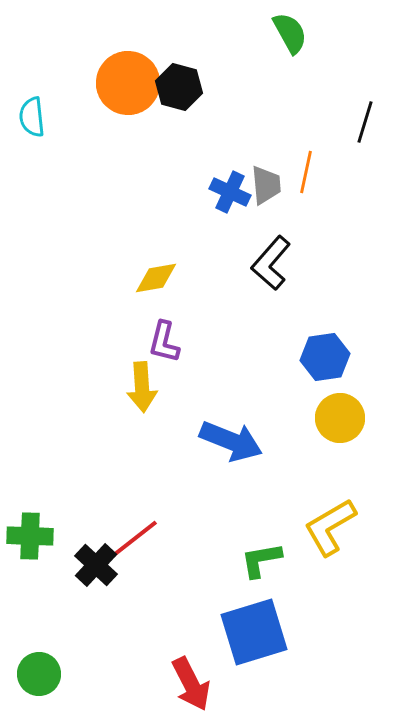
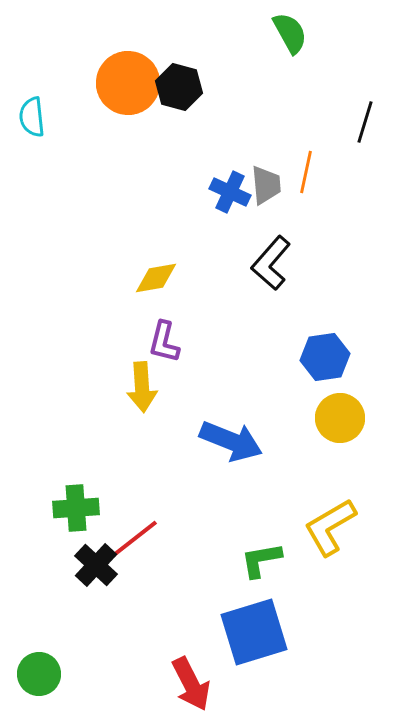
green cross: moved 46 px right, 28 px up; rotated 6 degrees counterclockwise
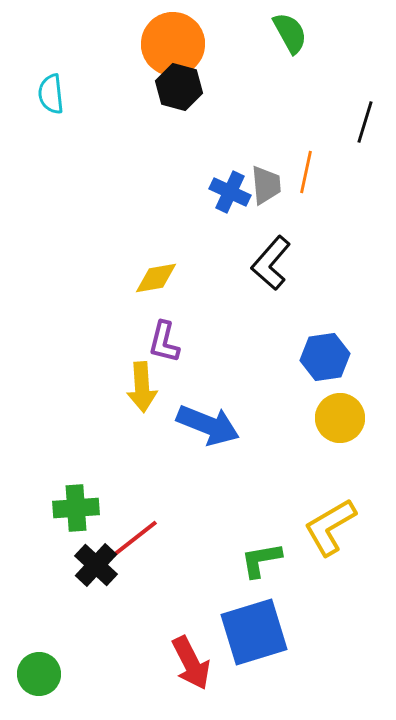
orange circle: moved 45 px right, 39 px up
cyan semicircle: moved 19 px right, 23 px up
blue arrow: moved 23 px left, 16 px up
red arrow: moved 21 px up
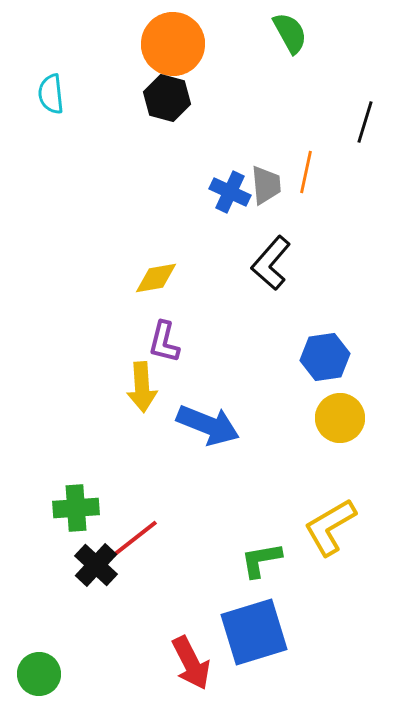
black hexagon: moved 12 px left, 11 px down
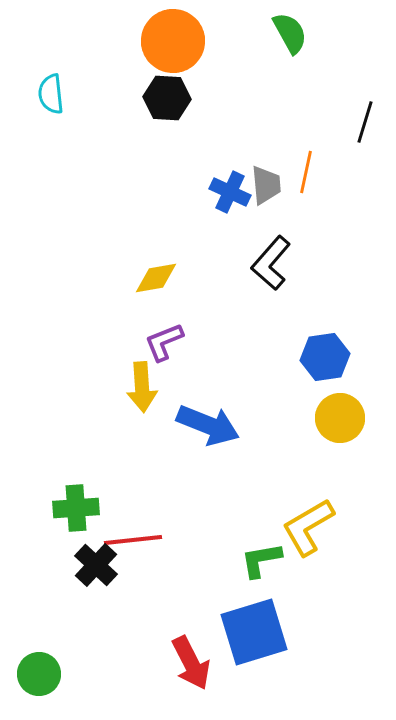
orange circle: moved 3 px up
black hexagon: rotated 12 degrees counterclockwise
purple L-shape: rotated 54 degrees clockwise
yellow L-shape: moved 22 px left
red line: rotated 32 degrees clockwise
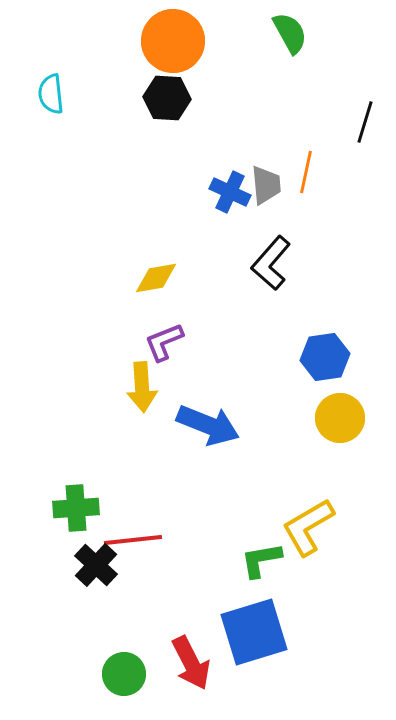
green circle: moved 85 px right
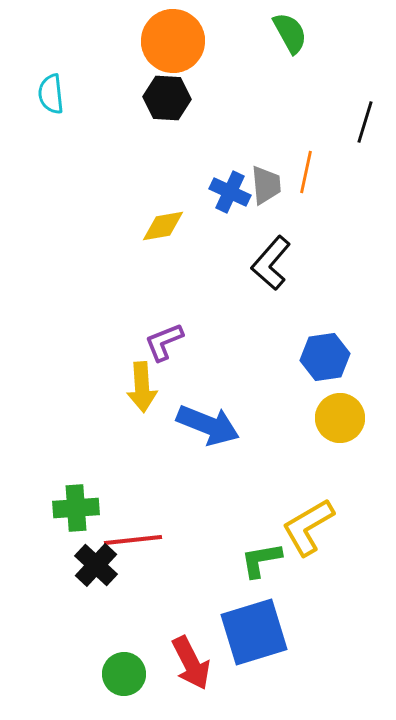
yellow diamond: moved 7 px right, 52 px up
